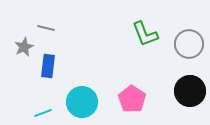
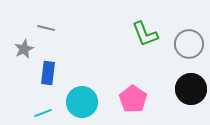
gray star: moved 2 px down
blue rectangle: moved 7 px down
black circle: moved 1 px right, 2 px up
pink pentagon: moved 1 px right
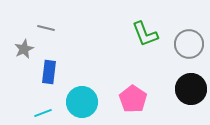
blue rectangle: moved 1 px right, 1 px up
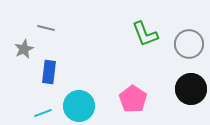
cyan circle: moved 3 px left, 4 px down
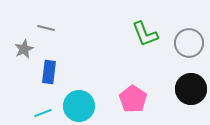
gray circle: moved 1 px up
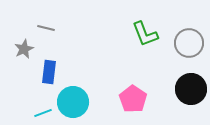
cyan circle: moved 6 px left, 4 px up
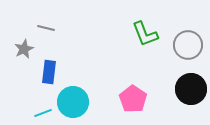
gray circle: moved 1 px left, 2 px down
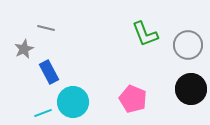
blue rectangle: rotated 35 degrees counterclockwise
pink pentagon: rotated 12 degrees counterclockwise
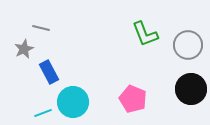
gray line: moved 5 px left
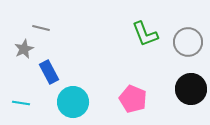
gray circle: moved 3 px up
cyan line: moved 22 px left, 10 px up; rotated 30 degrees clockwise
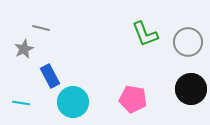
blue rectangle: moved 1 px right, 4 px down
pink pentagon: rotated 12 degrees counterclockwise
